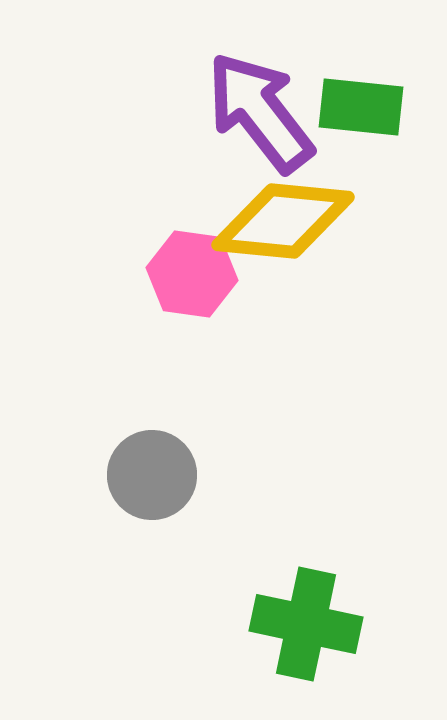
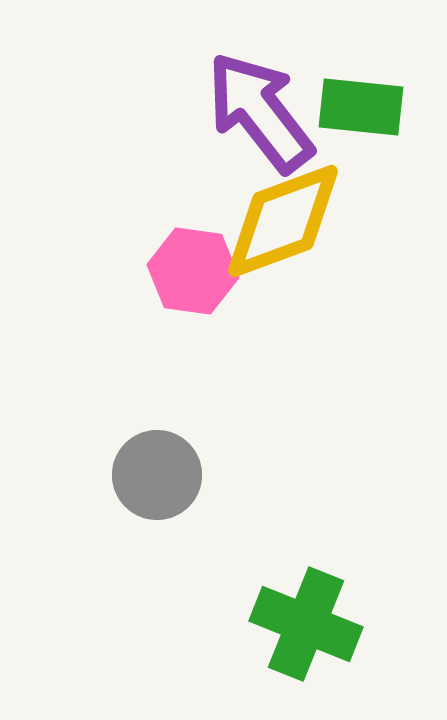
yellow diamond: rotated 26 degrees counterclockwise
pink hexagon: moved 1 px right, 3 px up
gray circle: moved 5 px right
green cross: rotated 10 degrees clockwise
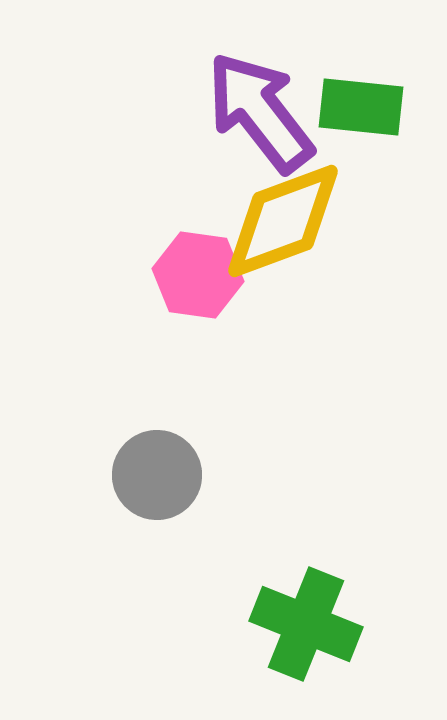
pink hexagon: moved 5 px right, 4 px down
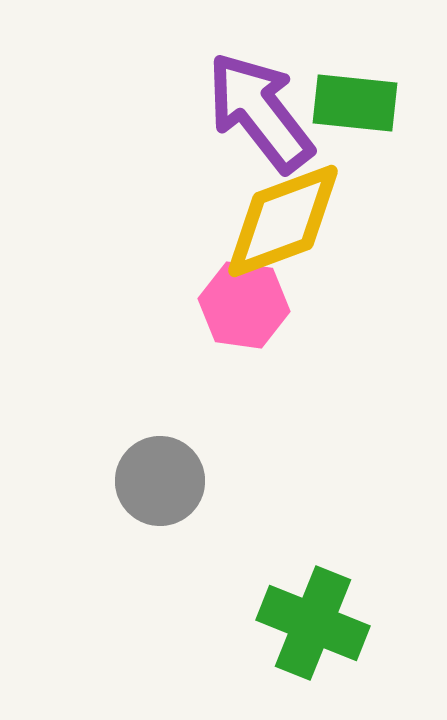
green rectangle: moved 6 px left, 4 px up
pink hexagon: moved 46 px right, 30 px down
gray circle: moved 3 px right, 6 px down
green cross: moved 7 px right, 1 px up
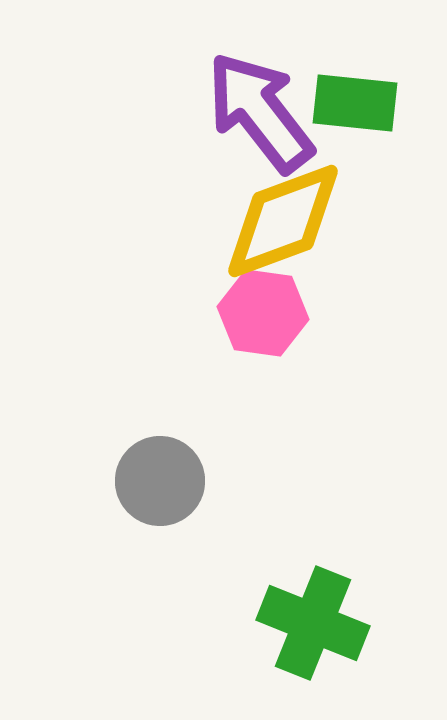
pink hexagon: moved 19 px right, 8 px down
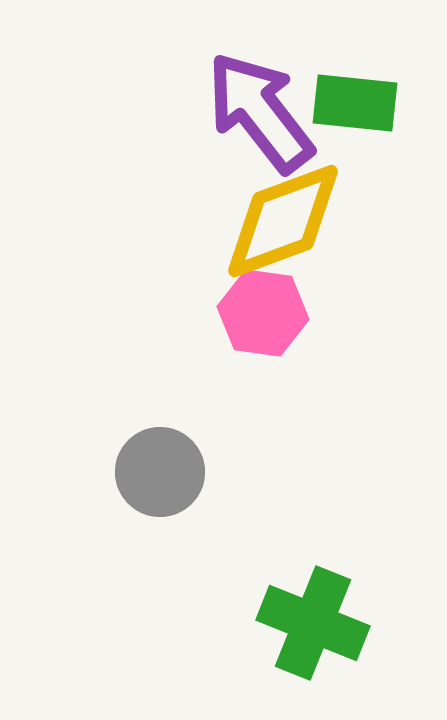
gray circle: moved 9 px up
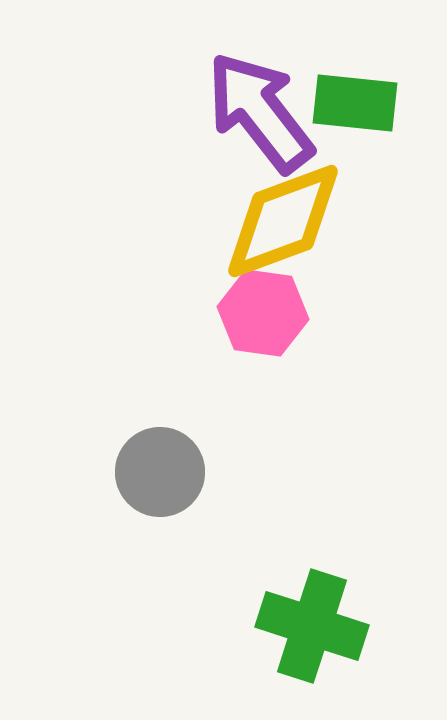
green cross: moved 1 px left, 3 px down; rotated 4 degrees counterclockwise
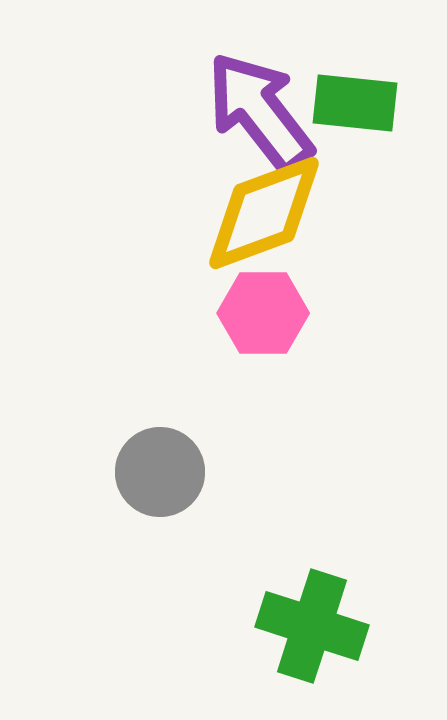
yellow diamond: moved 19 px left, 8 px up
pink hexagon: rotated 8 degrees counterclockwise
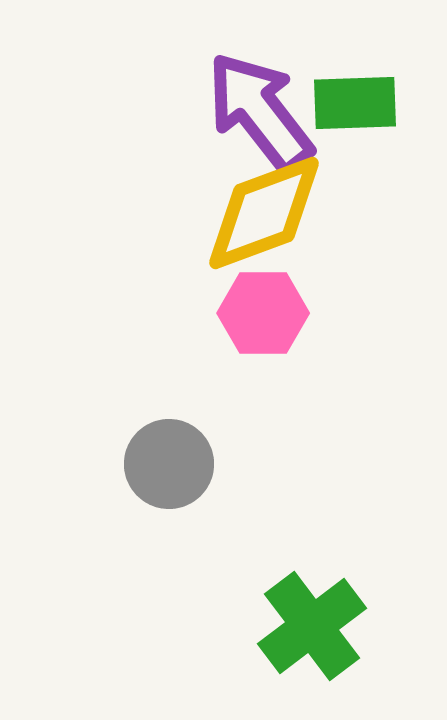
green rectangle: rotated 8 degrees counterclockwise
gray circle: moved 9 px right, 8 px up
green cross: rotated 35 degrees clockwise
